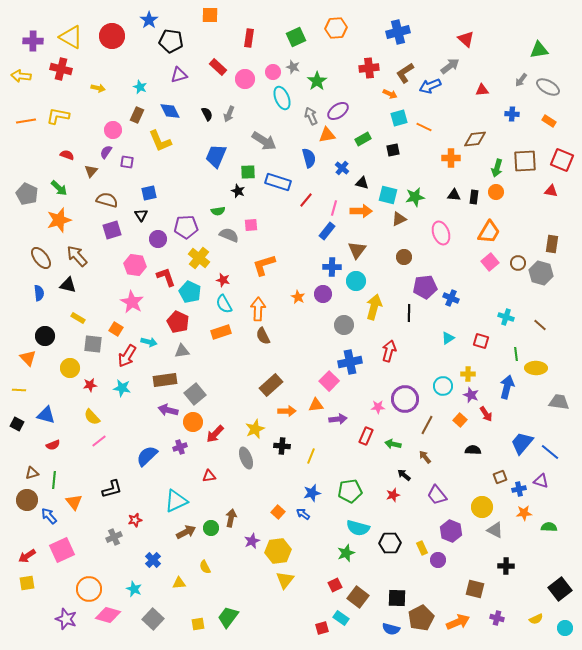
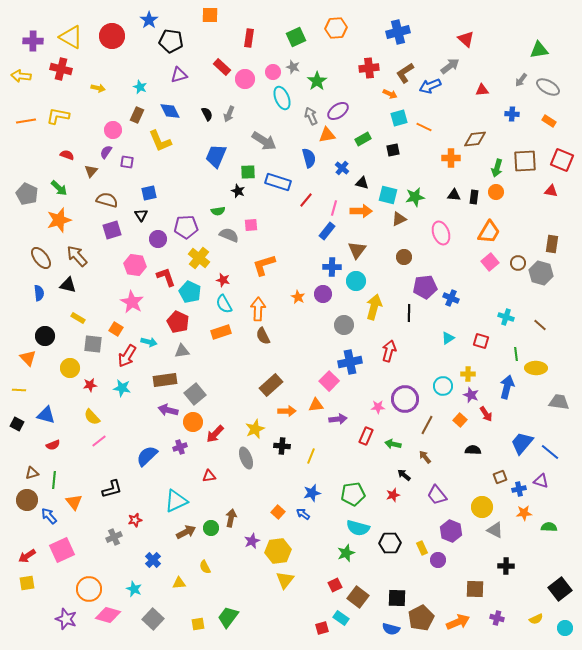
red rectangle at (218, 67): moved 4 px right
green pentagon at (350, 491): moved 3 px right, 3 px down
brown square at (475, 589): rotated 12 degrees counterclockwise
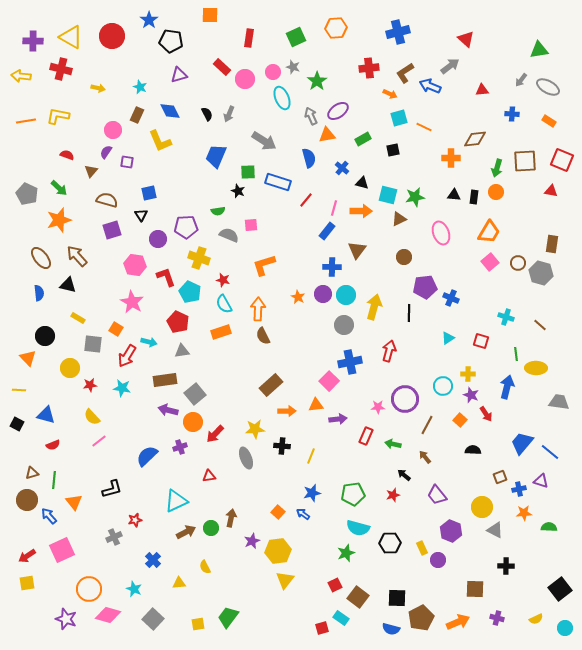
blue arrow at (430, 86): rotated 45 degrees clockwise
yellow cross at (199, 258): rotated 20 degrees counterclockwise
cyan circle at (356, 281): moved 10 px left, 14 px down
yellow star at (255, 429): rotated 18 degrees clockwise
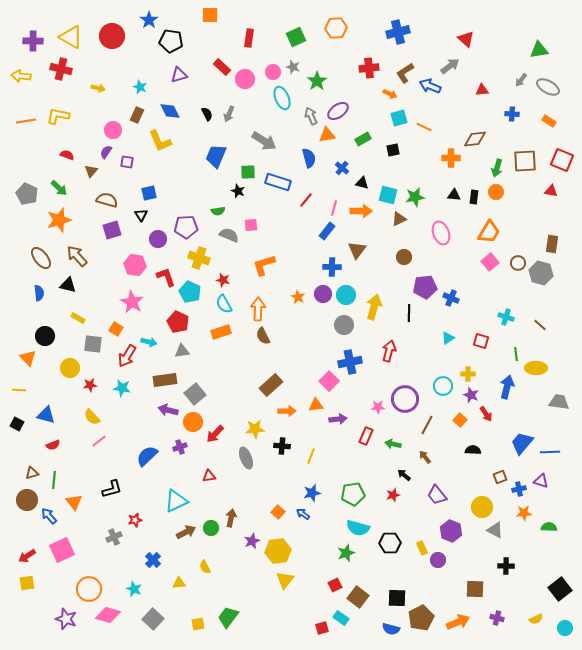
blue line at (550, 452): rotated 42 degrees counterclockwise
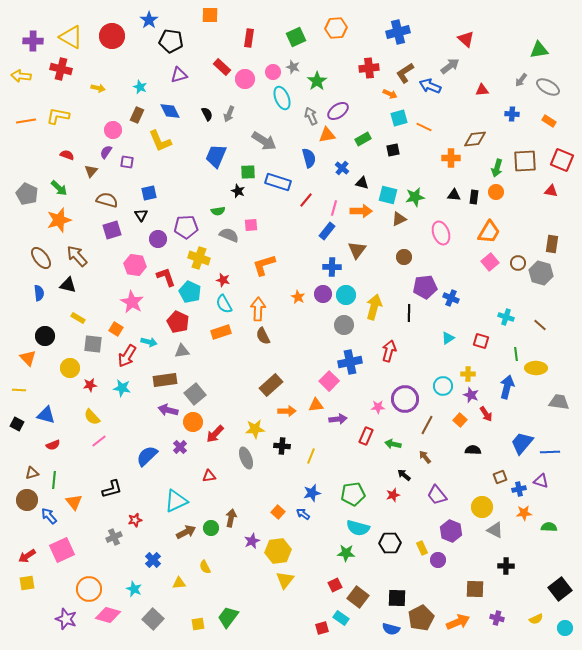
purple cross at (180, 447): rotated 24 degrees counterclockwise
green star at (346, 553): rotated 24 degrees clockwise
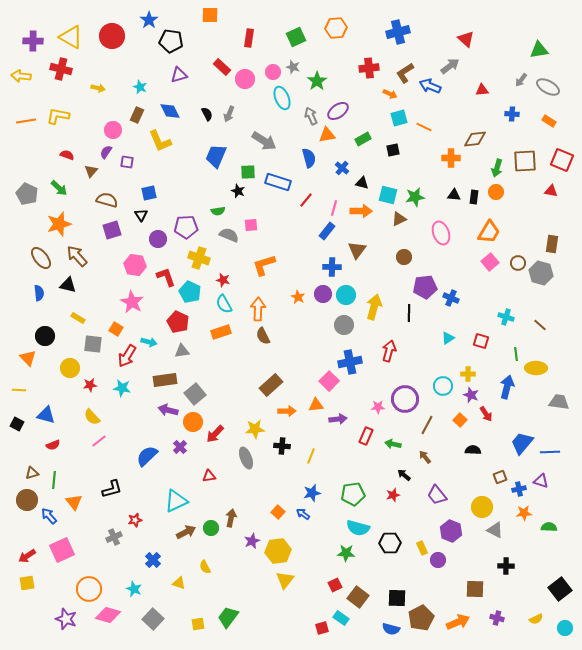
orange star at (59, 220): moved 4 px down
yellow triangle at (179, 583): rotated 24 degrees clockwise
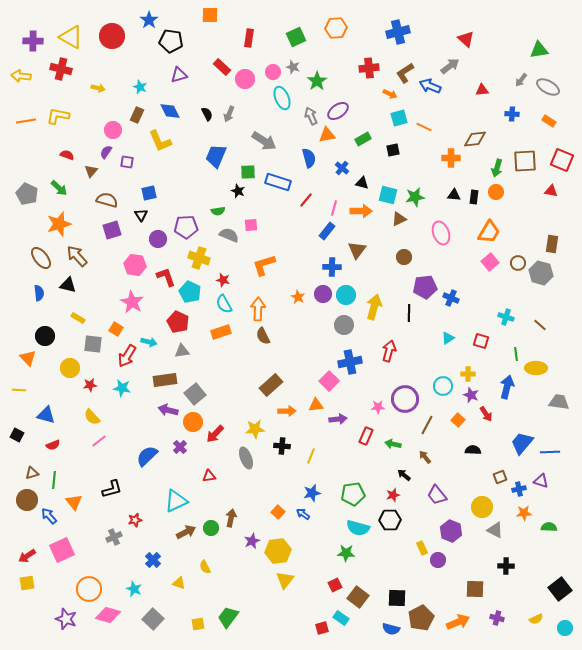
orange square at (460, 420): moved 2 px left
black square at (17, 424): moved 11 px down
black hexagon at (390, 543): moved 23 px up
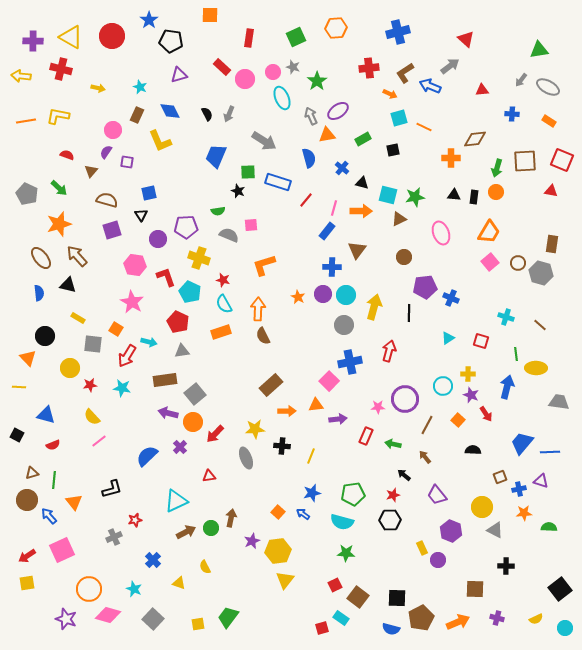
yellow line at (19, 390): moved 3 px up
purple arrow at (168, 410): moved 3 px down
cyan semicircle at (358, 528): moved 16 px left, 6 px up
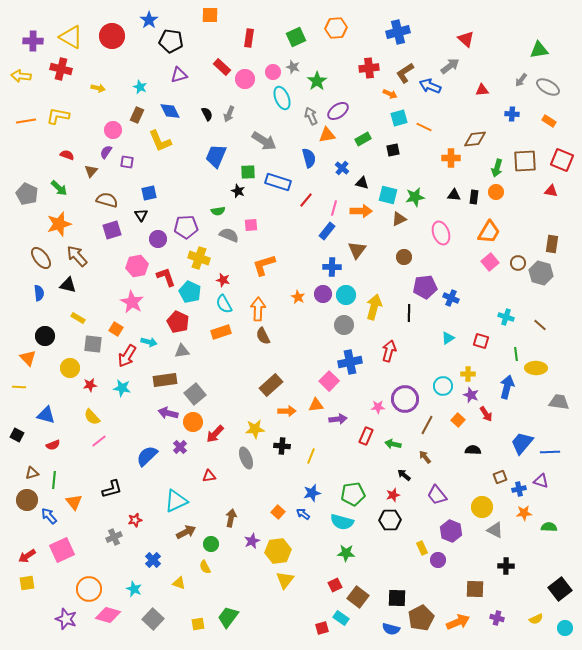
pink hexagon at (135, 265): moved 2 px right, 1 px down; rotated 20 degrees counterclockwise
green circle at (211, 528): moved 16 px down
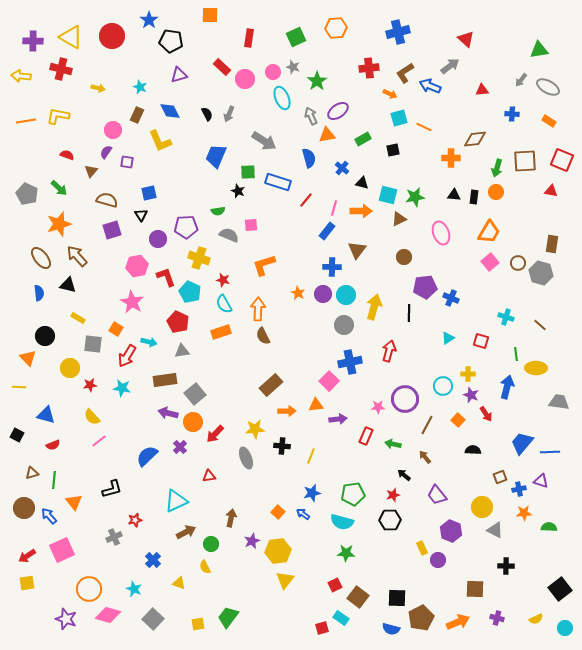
orange star at (298, 297): moved 4 px up
brown circle at (27, 500): moved 3 px left, 8 px down
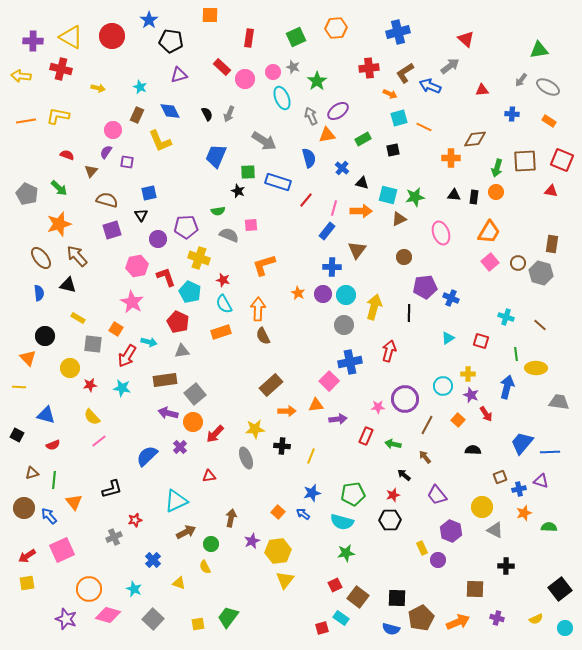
orange star at (524, 513): rotated 14 degrees counterclockwise
green star at (346, 553): rotated 12 degrees counterclockwise
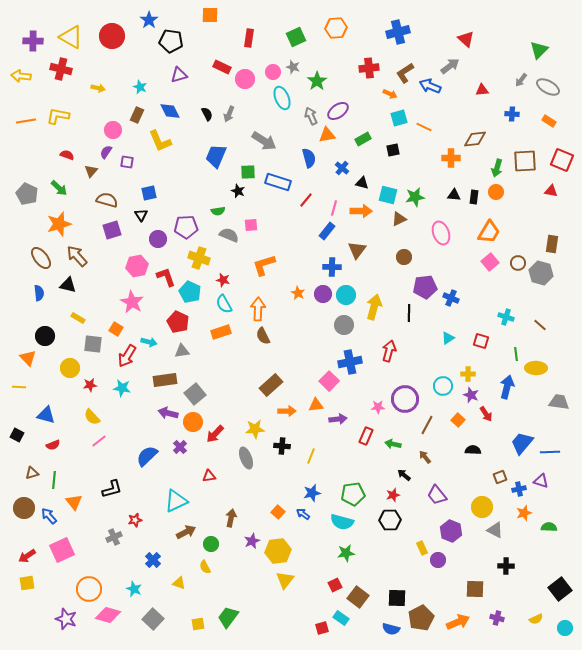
green triangle at (539, 50): rotated 36 degrees counterclockwise
red rectangle at (222, 67): rotated 18 degrees counterclockwise
